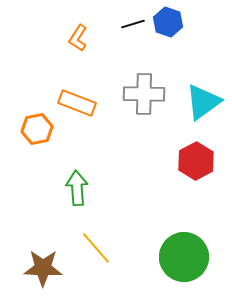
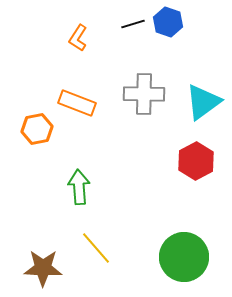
green arrow: moved 2 px right, 1 px up
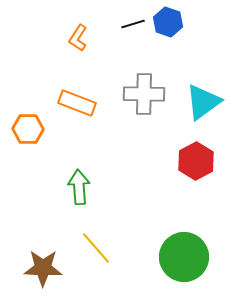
orange hexagon: moved 9 px left; rotated 12 degrees clockwise
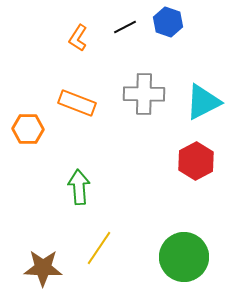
black line: moved 8 px left, 3 px down; rotated 10 degrees counterclockwise
cyan triangle: rotated 9 degrees clockwise
yellow line: moved 3 px right; rotated 75 degrees clockwise
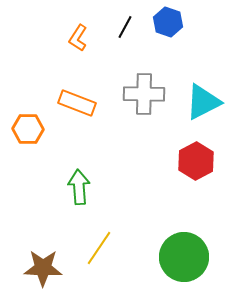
black line: rotated 35 degrees counterclockwise
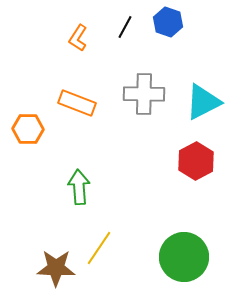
brown star: moved 13 px right
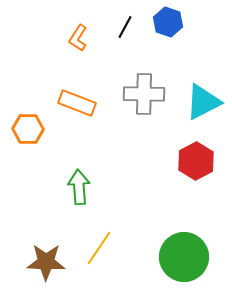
brown star: moved 10 px left, 6 px up
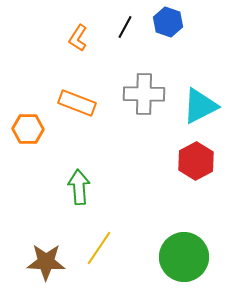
cyan triangle: moved 3 px left, 4 px down
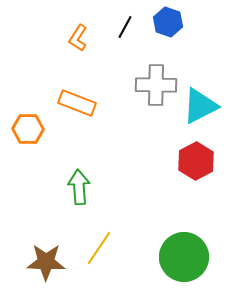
gray cross: moved 12 px right, 9 px up
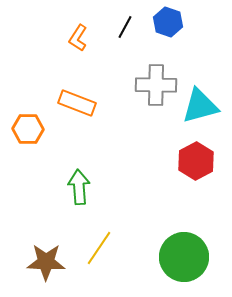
cyan triangle: rotated 12 degrees clockwise
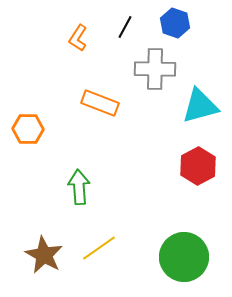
blue hexagon: moved 7 px right, 1 px down
gray cross: moved 1 px left, 16 px up
orange rectangle: moved 23 px right
red hexagon: moved 2 px right, 5 px down
yellow line: rotated 21 degrees clockwise
brown star: moved 2 px left, 7 px up; rotated 27 degrees clockwise
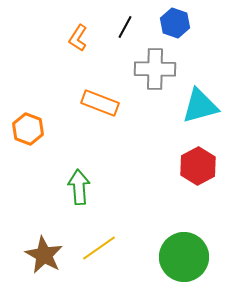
orange hexagon: rotated 20 degrees clockwise
